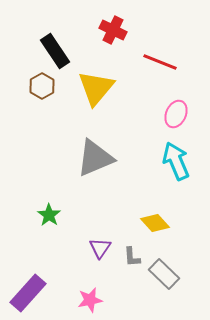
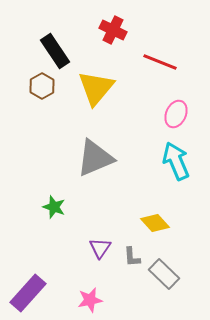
green star: moved 5 px right, 8 px up; rotated 15 degrees counterclockwise
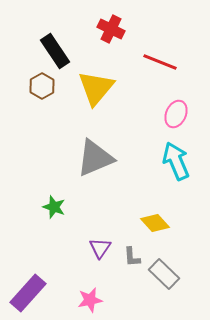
red cross: moved 2 px left, 1 px up
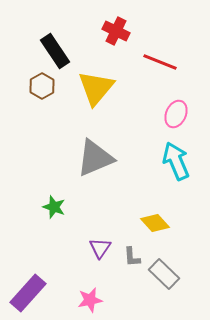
red cross: moved 5 px right, 2 px down
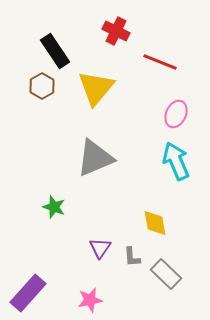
yellow diamond: rotated 32 degrees clockwise
gray rectangle: moved 2 px right
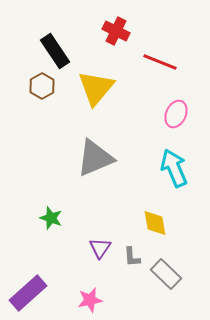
cyan arrow: moved 2 px left, 7 px down
green star: moved 3 px left, 11 px down
purple rectangle: rotated 6 degrees clockwise
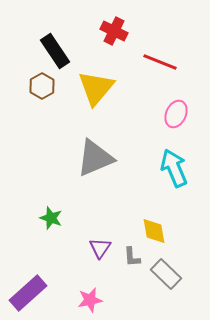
red cross: moved 2 px left
yellow diamond: moved 1 px left, 8 px down
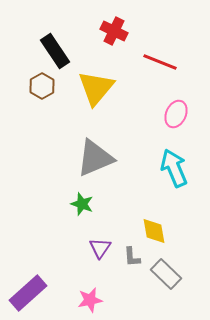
green star: moved 31 px right, 14 px up
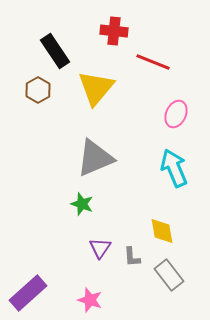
red cross: rotated 20 degrees counterclockwise
red line: moved 7 px left
brown hexagon: moved 4 px left, 4 px down
yellow diamond: moved 8 px right
gray rectangle: moved 3 px right, 1 px down; rotated 8 degrees clockwise
pink star: rotated 30 degrees clockwise
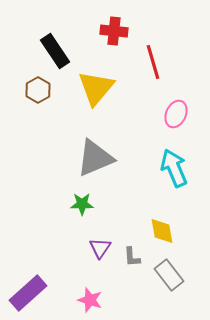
red line: rotated 52 degrees clockwise
green star: rotated 20 degrees counterclockwise
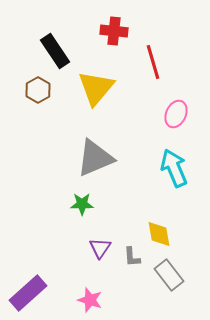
yellow diamond: moved 3 px left, 3 px down
